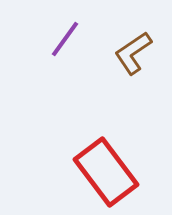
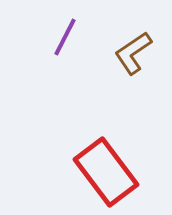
purple line: moved 2 px up; rotated 9 degrees counterclockwise
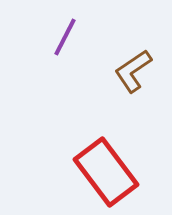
brown L-shape: moved 18 px down
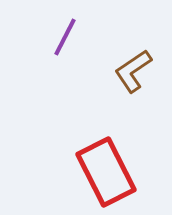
red rectangle: rotated 10 degrees clockwise
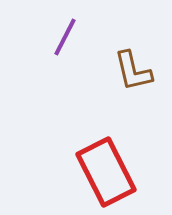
brown L-shape: rotated 69 degrees counterclockwise
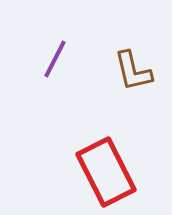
purple line: moved 10 px left, 22 px down
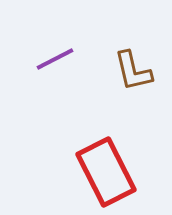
purple line: rotated 36 degrees clockwise
